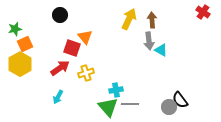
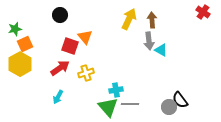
red square: moved 2 px left, 2 px up
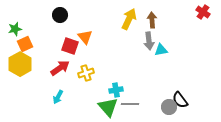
cyan triangle: rotated 40 degrees counterclockwise
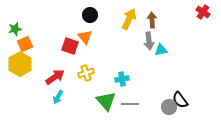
black circle: moved 30 px right
red arrow: moved 5 px left, 9 px down
cyan cross: moved 6 px right, 11 px up
green triangle: moved 2 px left, 6 px up
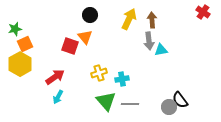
yellow cross: moved 13 px right
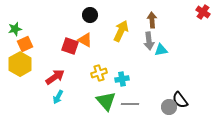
yellow arrow: moved 8 px left, 12 px down
orange triangle: moved 3 px down; rotated 21 degrees counterclockwise
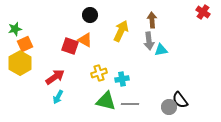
yellow hexagon: moved 1 px up
green triangle: rotated 35 degrees counterclockwise
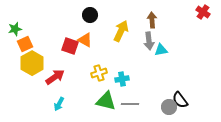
yellow hexagon: moved 12 px right
cyan arrow: moved 1 px right, 7 px down
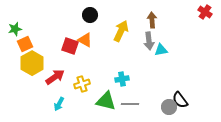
red cross: moved 2 px right
yellow cross: moved 17 px left, 11 px down
